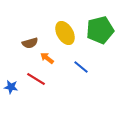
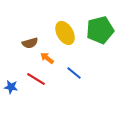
blue line: moved 7 px left, 6 px down
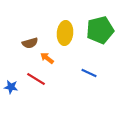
yellow ellipse: rotated 35 degrees clockwise
blue line: moved 15 px right; rotated 14 degrees counterclockwise
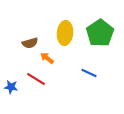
green pentagon: moved 3 px down; rotated 20 degrees counterclockwise
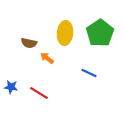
brown semicircle: moved 1 px left; rotated 28 degrees clockwise
red line: moved 3 px right, 14 px down
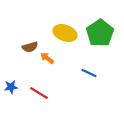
yellow ellipse: rotated 75 degrees counterclockwise
brown semicircle: moved 1 px right, 4 px down; rotated 28 degrees counterclockwise
blue star: rotated 16 degrees counterclockwise
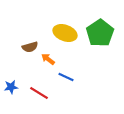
orange arrow: moved 1 px right, 1 px down
blue line: moved 23 px left, 4 px down
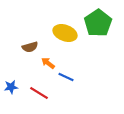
green pentagon: moved 2 px left, 10 px up
orange arrow: moved 4 px down
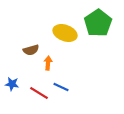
brown semicircle: moved 1 px right, 3 px down
orange arrow: rotated 56 degrees clockwise
blue line: moved 5 px left, 10 px down
blue star: moved 1 px right, 3 px up; rotated 16 degrees clockwise
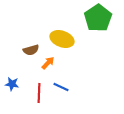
green pentagon: moved 5 px up
yellow ellipse: moved 3 px left, 6 px down
orange arrow: rotated 40 degrees clockwise
red line: rotated 60 degrees clockwise
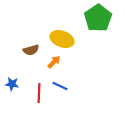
orange arrow: moved 6 px right, 1 px up
blue line: moved 1 px left, 1 px up
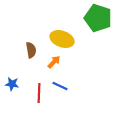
green pentagon: rotated 20 degrees counterclockwise
brown semicircle: rotated 84 degrees counterclockwise
